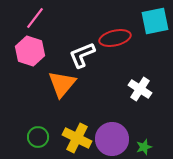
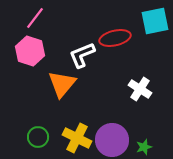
purple circle: moved 1 px down
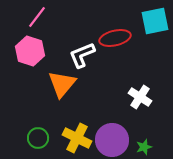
pink line: moved 2 px right, 1 px up
white cross: moved 8 px down
green circle: moved 1 px down
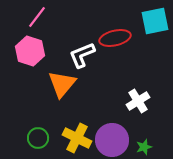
white cross: moved 2 px left, 4 px down; rotated 25 degrees clockwise
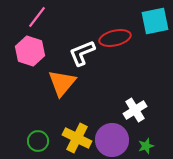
white L-shape: moved 2 px up
orange triangle: moved 1 px up
white cross: moved 3 px left, 9 px down
green circle: moved 3 px down
green star: moved 2 px right, 1 px up
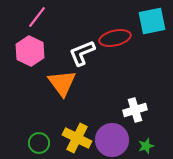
cyan square: moved 3 px left
pink hexagon: rotated 8 degrees clockwise
orange triangle: rotated 16 degrees counterclockwise
white cross: rotated 15 degrees clockwise
green circle: moved 1 px right, 2 px down
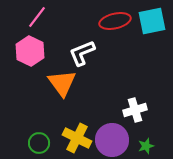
red ellipse: moved 17 px up
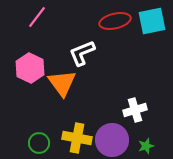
pink hexagon: moved 17 px down
yellow cross: rotated 16 degrees counterclockwise
